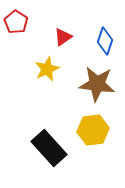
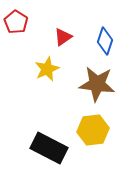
black rectangle: rotated 21 degrees counterclockwise
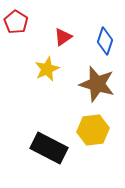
brown star: rotated 9 degrees clockwise
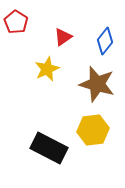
blue diamond: rotated 20 degrees clockwise
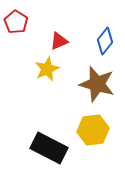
red triangle: moved 4 px left, 4 px down; rotated 12 degrees clockwise
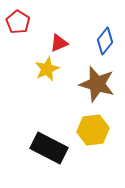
red pentagon: moved 2 px right
red triangle: moved 2 px down
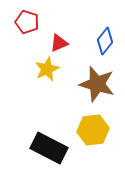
red pentagon: moved 9 px right; rotated 15 degrees counterclockwise
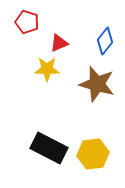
yellow star: rotated 25 degrees clockwise
yellow hexagon: moved 24 px down
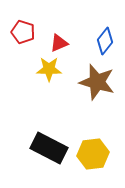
red pentagon: moved 4 px left, 10 px down
yellow star: moved 2 px right
brown star: moved 2 px up
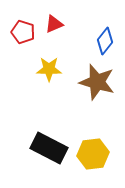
red triangle: moved 5 px left, 19 px up
